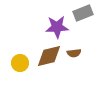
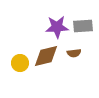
gray rectangle: moved 13 px down; rotated 18 degrees clockwise
brown diamond: moved 3 px left
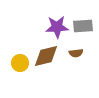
brown semicircle: moved 2 px right
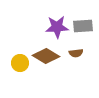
brown diamond: rotated 44 degrees clockwise
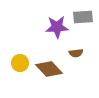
gray rectangle: moved 9 px up
brown diamond: moved 3 px right, 13 px down; rotated 16 degrees clockwise
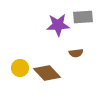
purple star: moved 1 px right, 2 px up
yellow circle: moved 5 px down
brown diamond: moved 2 px left, 4 px down
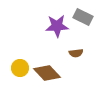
gray rectangle: rotated 30 degrees clockwise
purple star: moved 1 px left, 1 px down
